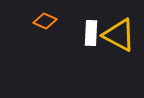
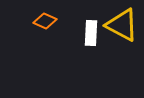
yellow triangle: moved 3 px right, 10 px up
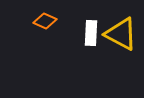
yellow triangle: moved 1 px left, 9 px down
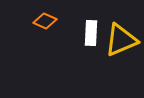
yellow triangle: moved 6 px down; rotated 51 degrees counterclockwise
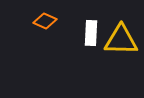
yellow triangle: rotated 24 degrees clockwise
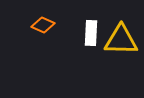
orange diamond: moved 2 px left, 4 px down
